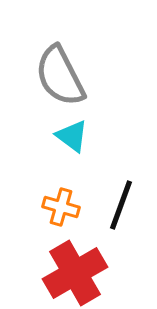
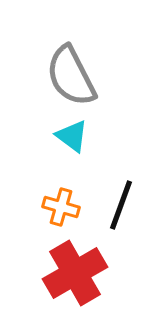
gray semicircle: moved 11 px right
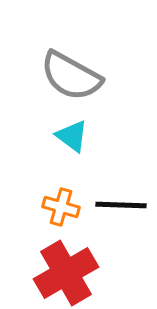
gray semicircle: rotated 34 degrees counterclockwise
black line: rotated 72 degrees clockwise
red cross: moved 9 px left
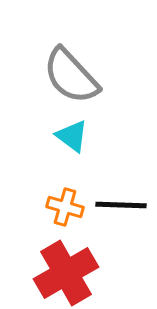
gray semicircle: rotated 18 degrees clockwise
orange cross: moved 4 px right
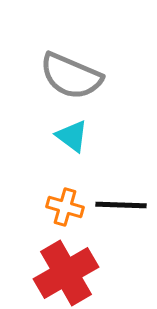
gray semicircle: rotated 24 degrees counterclockwise
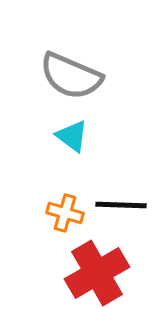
orange cross: moved 6 px down
red cross: moved 31 px right
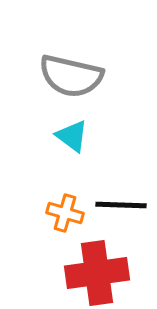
gray semicircle: rotated 10 degrees counterclockwise
red cross: rotated 22 degrees clockwise
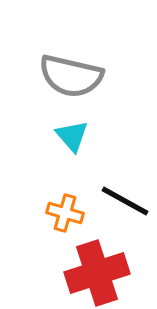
cyan triangle: rotated 12 degrees clockwise
black line: moved 4 px right, 4 px up; rotated 27 degrees clockwise
red cross: rotated 10 degrees counterclockwise
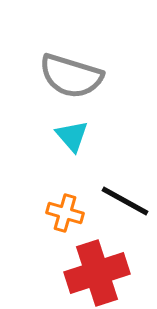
gray semicircle: rotated 4 degrees clockwise
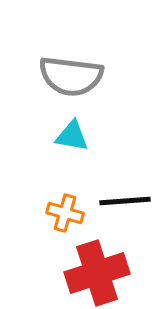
gray semicircle: rotated 10 degrees counterclockwise
cyan triangle: rotated 39 degrees counterclockwise
black line: rotated 33 degrees counterclockwise
